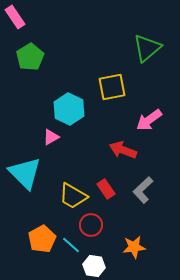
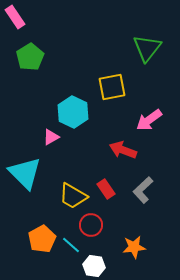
green triangle: rotated 12 degrees counterclockwise
cyan hexagon: moved 4 px right, 3 px down
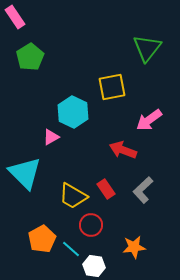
cyan line: moved 4 px down
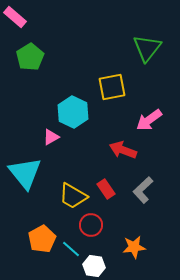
pink rectangle: rotated 15 degrees counterclockwise
cyan triangle: rotated 6 degrees clockwise
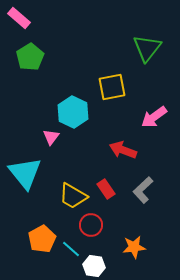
pink rectangle: moved 4 px right, 1 px down
pink arrow: moved 5 px right, 3 px up
pink triangle: rotated 24 degrees counterclockwise
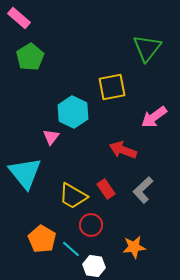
orange pentagon: rotated 12 degrees counterclockwise
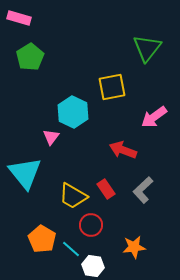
pink rectangle: rotated 25 degrees counterclockwise
white hexagon: moved 1 px left
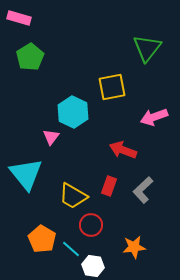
pink arrow: rotated 16 degrees clockwise
cyan triangle: moved 1 px right, 1 px down
red rectangle: moved 3 px right, 3 px up; rotated 54 degrees clockwise
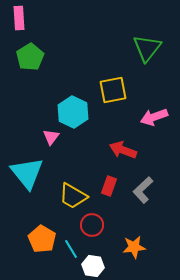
pink rectangle: rotated 70 degrees clockwise
yellow square: moved 1 px right, 3 px down
cyan triangle: moved 1 px right, 1 px up
red circle: moved 1 px right
cyan line: rotated 18 degrees clockwise
